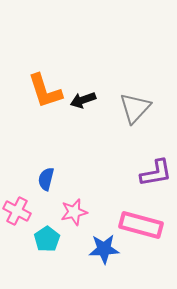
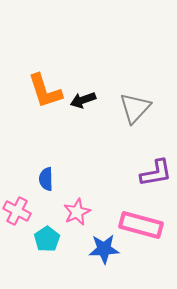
blue semicircle: rotated 15 degrees counterclockwise
pink star: moved 3 px right; rotated 12 degrees counterclockwise
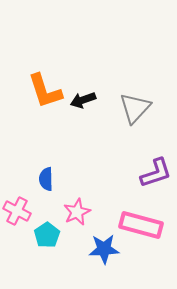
purple L-shape: rotated 8 degrees counterclockwise
cyan pentagon: moved 4 px up
